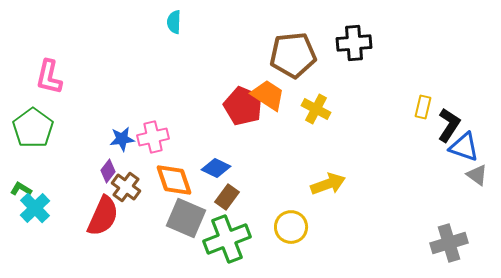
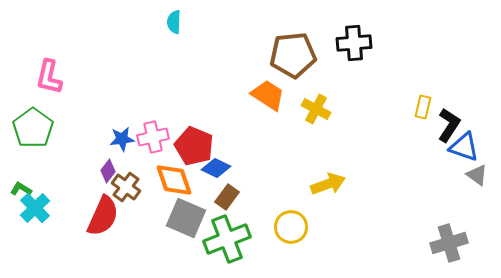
red pentagon: moved 49 px left, 40 px down
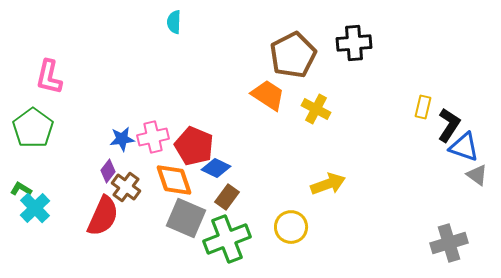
brown pentagon: rotated 21 degrees counterclockwise
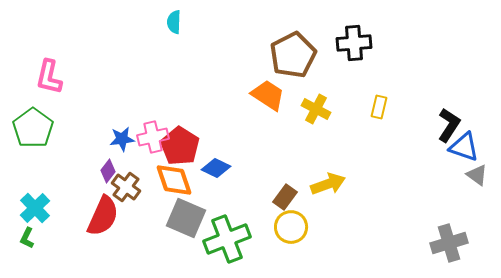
yellow rectangle: moved 44 px left
red pentagon: moved 14 px left; rotated 9 degrees clockwise
green L-shape: moved 6 px right, 49 px down; rotated 95 degrees counterclockwise
brown rectangle: moved 58 px right
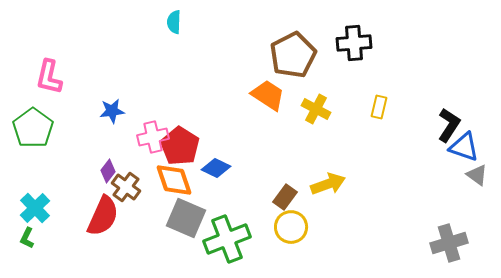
blue star: moved 10 px left, 28 px up
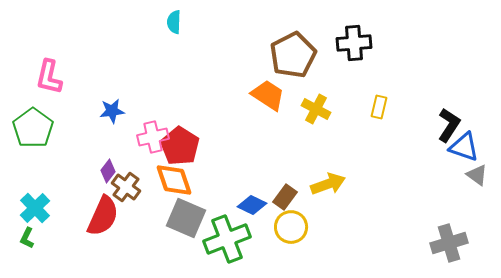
blue diamond: moved 36 px right, 37 px down
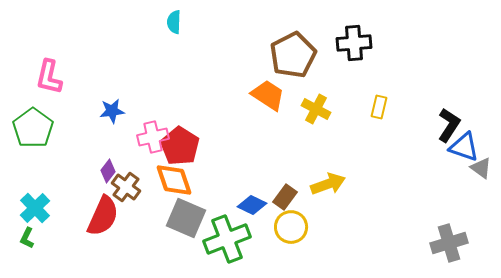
gray triangle: moved 4 px right, 7 px up
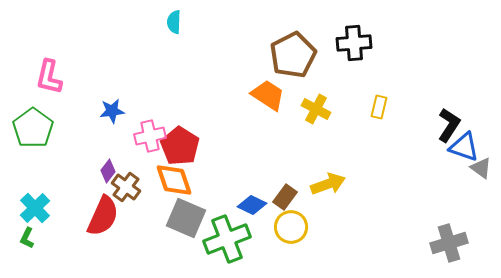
pink cross: moved 3 px left, 1 px up
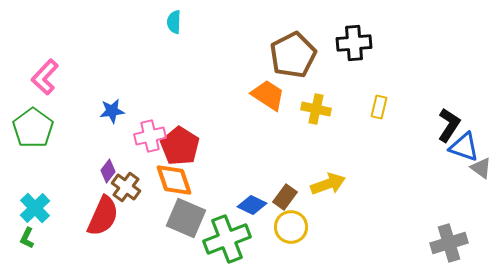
pink L-shape: moved 4 px left; rotated 30 degrees clockwise
yellow cross: rotated 16 degrees counterclockwise
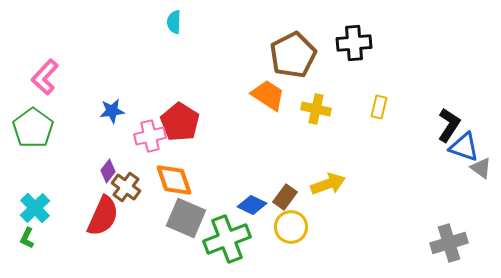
red pentagon: moved 24 px up
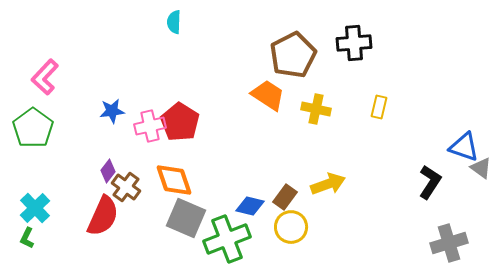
black L-shape: moved 19 px left, 57 px down
pink cross: moved 10 px up
blue diamond: moved 2 px left, 1 px down; rotated 12 degrees counterclockwise
